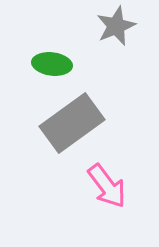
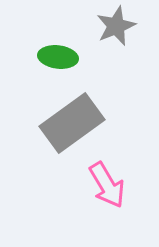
green ellipse: moved 6 px right, 7 px up
pink arrow: moved 1 px up; rotated 6 degrees clockwise
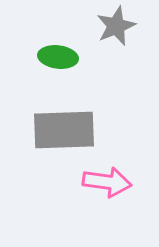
gray rectangle: moved 8 px left, 7 px down; rotated 34 degrees clockwise
pink arrow: moved 3 px up; rotated 51 degrees counterclockwise
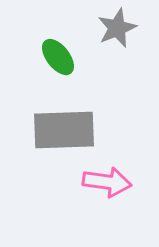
gray star: moved 1 px right, 2 px down
green ellipse: rotated 45 degrees clockwise
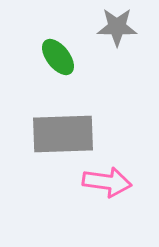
gray star: moved 1 px up; rotated 24 degrees clockwise
gray rectangle: moved 1 px left, 4 px down
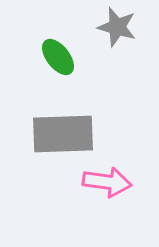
gray star: rotated 15 degrees clockwise
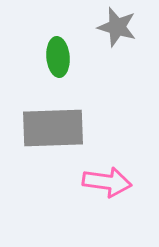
green ellipse: rotated 33 degrees clockwise
gray rectangle: moved 10 px left, 6 px up
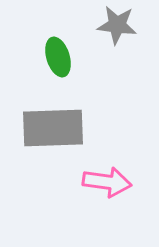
gray star: moved 2 px up; rotated 9 degrees counterclockwise
green ellipse: rotated 12 degrees counterclockwise
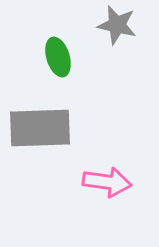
gray star: rotated 6 degrees clockwise
gray rectangle: moved 13 px left
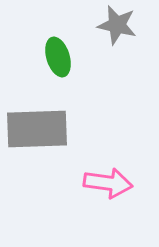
gray rectangle: moved 3 px left, 1 px down
pink arrow: moved 1 px right, 1 px down
